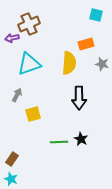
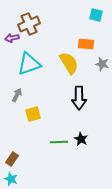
orange rectangle: rotated 21 degrees clockwise
yellow semicircle: rotated 35 degrees counterclockwise
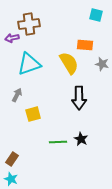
brown cross: rotated 15 degrees clockwise
orange rectangle: moved 1 px left, 1 px down
green line: moved 1 px left
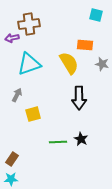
cyan star: rotated 24 degrees counterclockwise
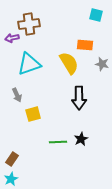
gray arrow: rotated 128 degrees clockwise
black star: rotated 16 degrees clockwise
cyan star: rotated 24 degrees counterclockwise
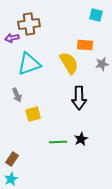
gray star: rotated 24 degrees counterclockwise
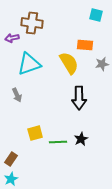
brown cross: moved 3 px right, 1 px up; rotated 15 degrees clockwise
yellow square: moved 2 px right, 19 px down
brown rectangle: moved 1 px left
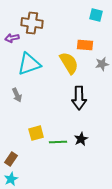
yellow square: moved 1 px right
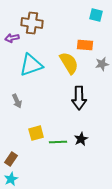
cyan triangle: moved 2 px right, 1 px down
gray arrow: moved 6 px down
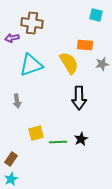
gray arrow: rotated 16 degrees clockwise
